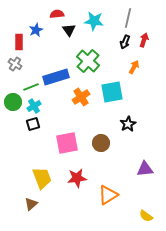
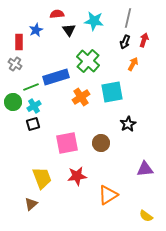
orange arrow: moved 1 px left, 3 px up
red star: moved 2 px up
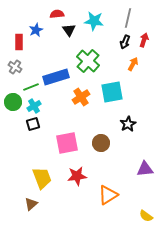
gray cross: moved 3 px down
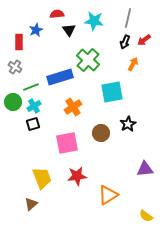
red arrow: rotated 144 degrees counterclockwise
green cross: moved 1 px up
blue rectangle: moved 4 px right
orange cross: moved 8 px left, 10 px down
brown circle: moved 10 px up
